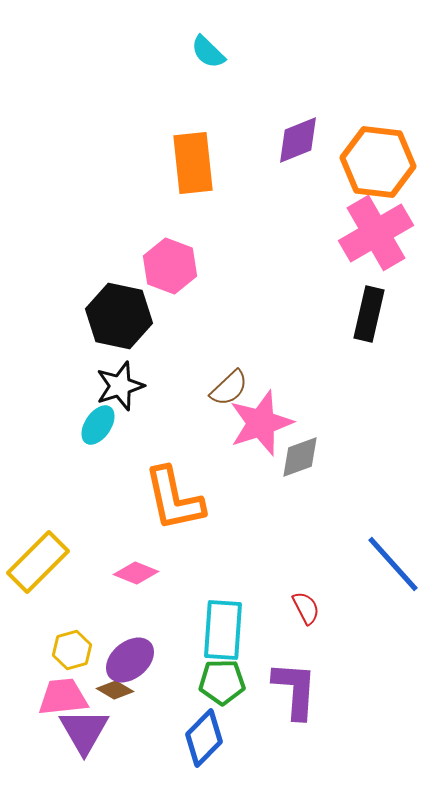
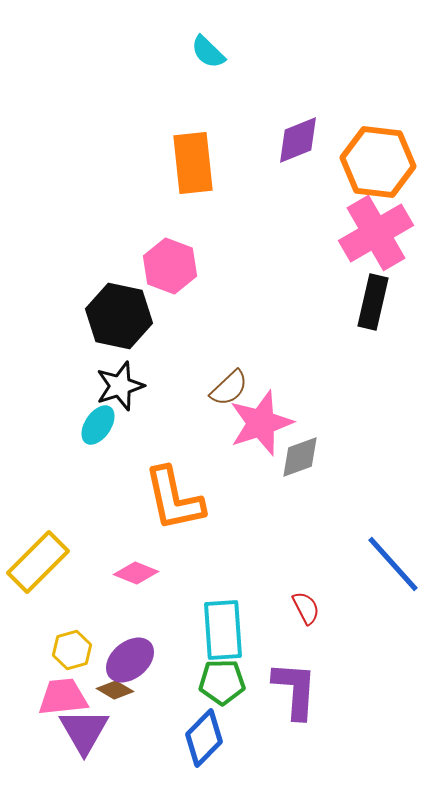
black rectangle: moved 4 px right, 12 px up
cyan rectangle: rotated 8 degrees counterclockwise
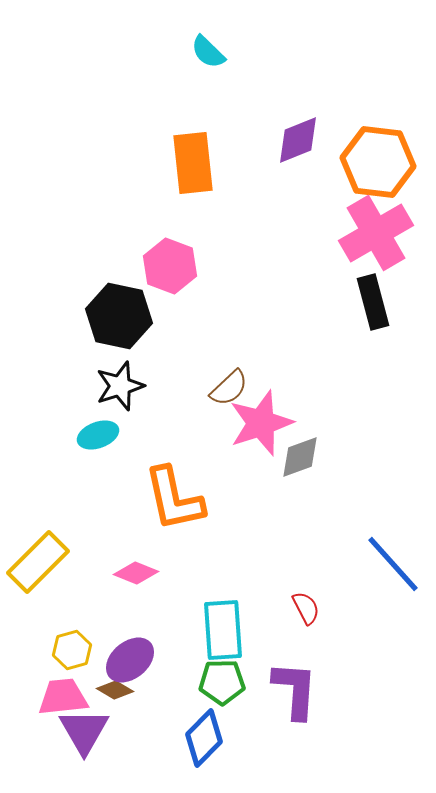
black rectangle: rotated 28 degrees counterclockwise
cyan ellipse: moved 10 px down; rotated 36 degrees clockwise
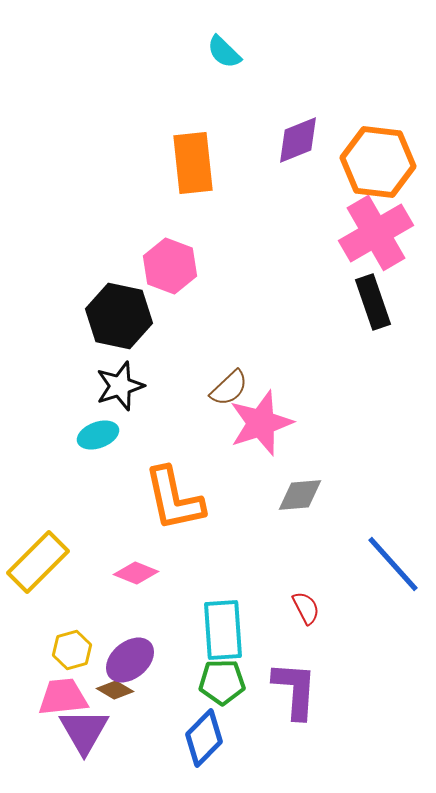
cyan semicircle: moved 16 px right
black rectangle: rotated 4 degrees counterclockwise
gray diamond: moved 38 px down; rotated 15 degrees clockwise
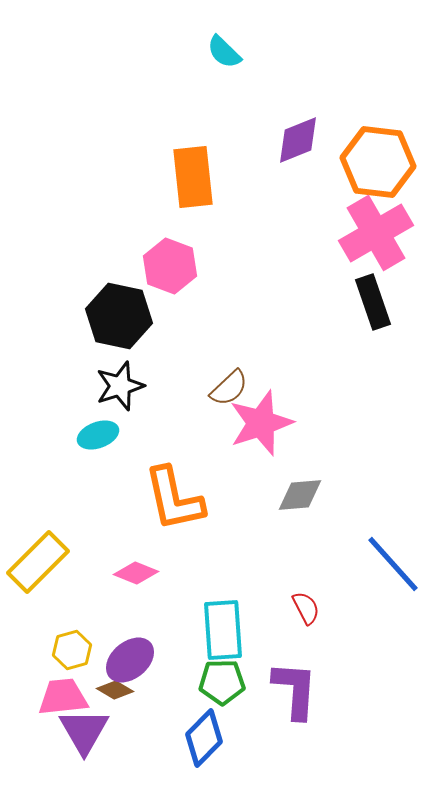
orange rectangle: moved 14 px down
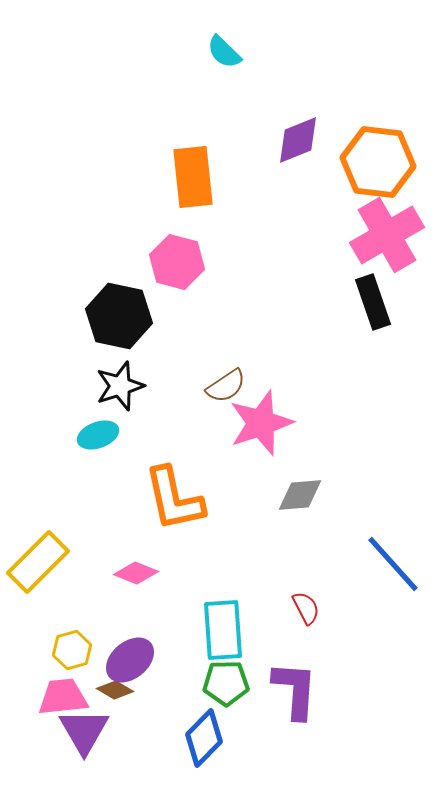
pink cross: moved 11 px right, 2 px down
pink hexagon: moved 7 px right, 4 px up; rotated 6 degrees counterclockwise
brown semicircle: moved 3 px left, 2 px up; rotated 9 degrees clockwise
green pentagon: moved 4 px right, 1 px down
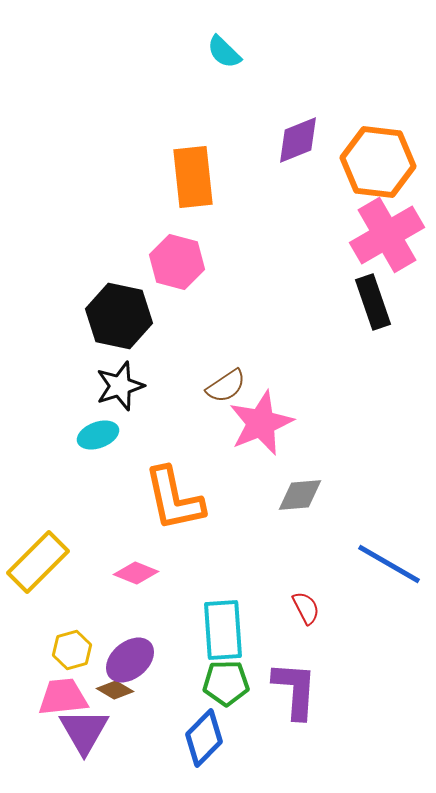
pink star: rotated 4 degrees counterclockwise
blue line: moved 4 px left; rotated 18 degrees counterclockwise
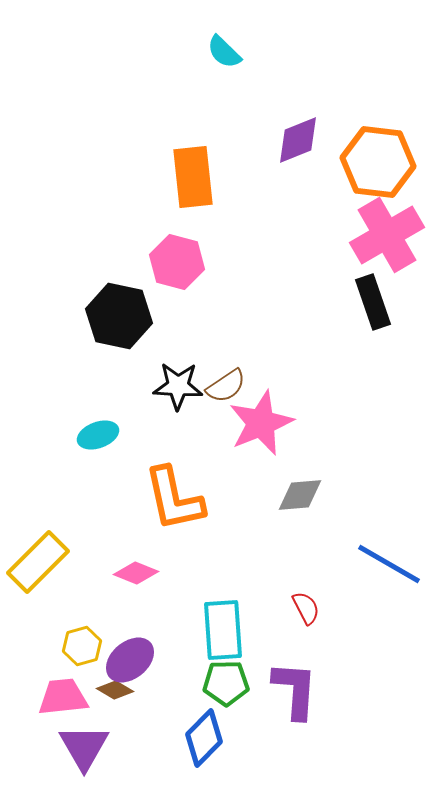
black star: moved 58 px right; rotated 21 degrees clockwise
yellow hexagon: moved 10 px right, 4 px up
purple triangle: moved 16 px down
